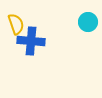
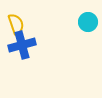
blue cross: moved 9 px left, 4 px down; rotated 20 degrees counterclockwise
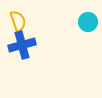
yellow semicircle: moved 2 px right, 3 px up
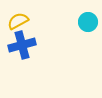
yellow semicircle: rotated 100 degrees counterclockwise
